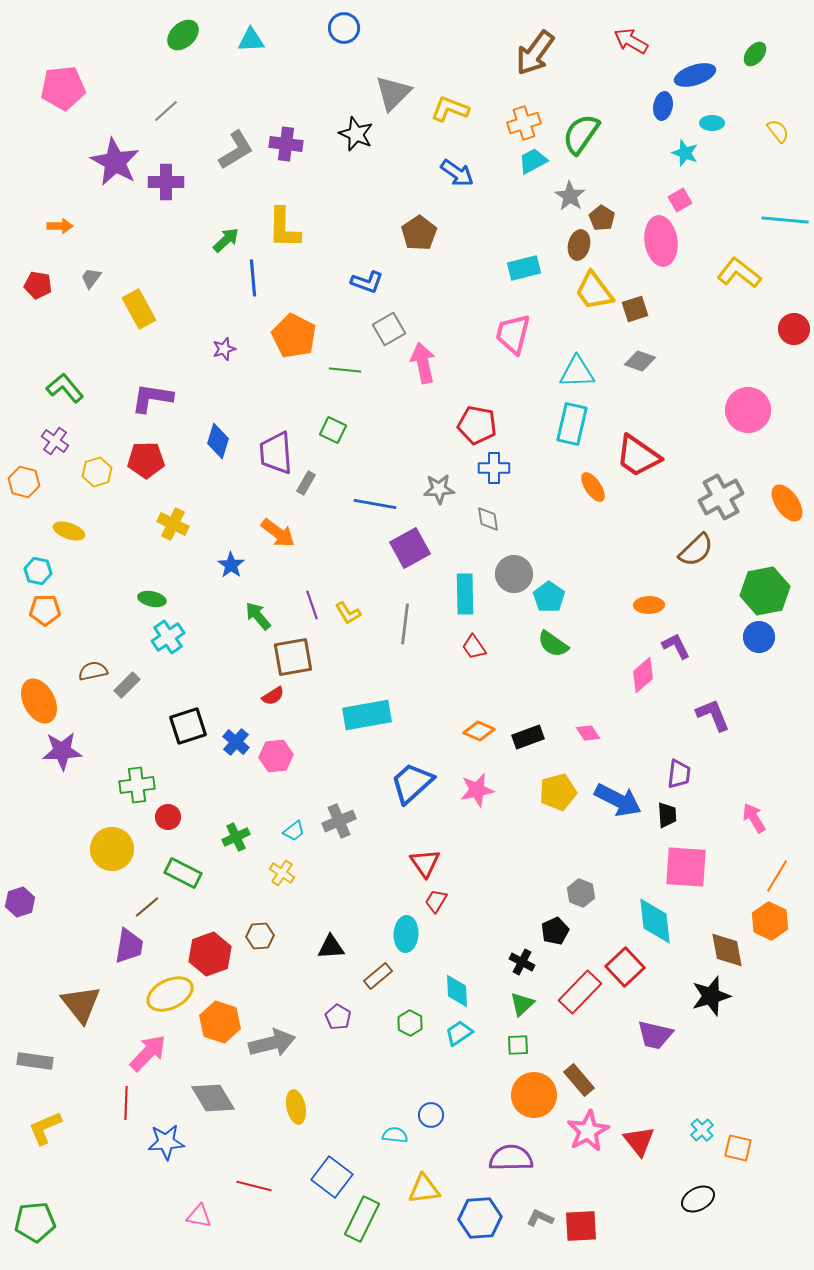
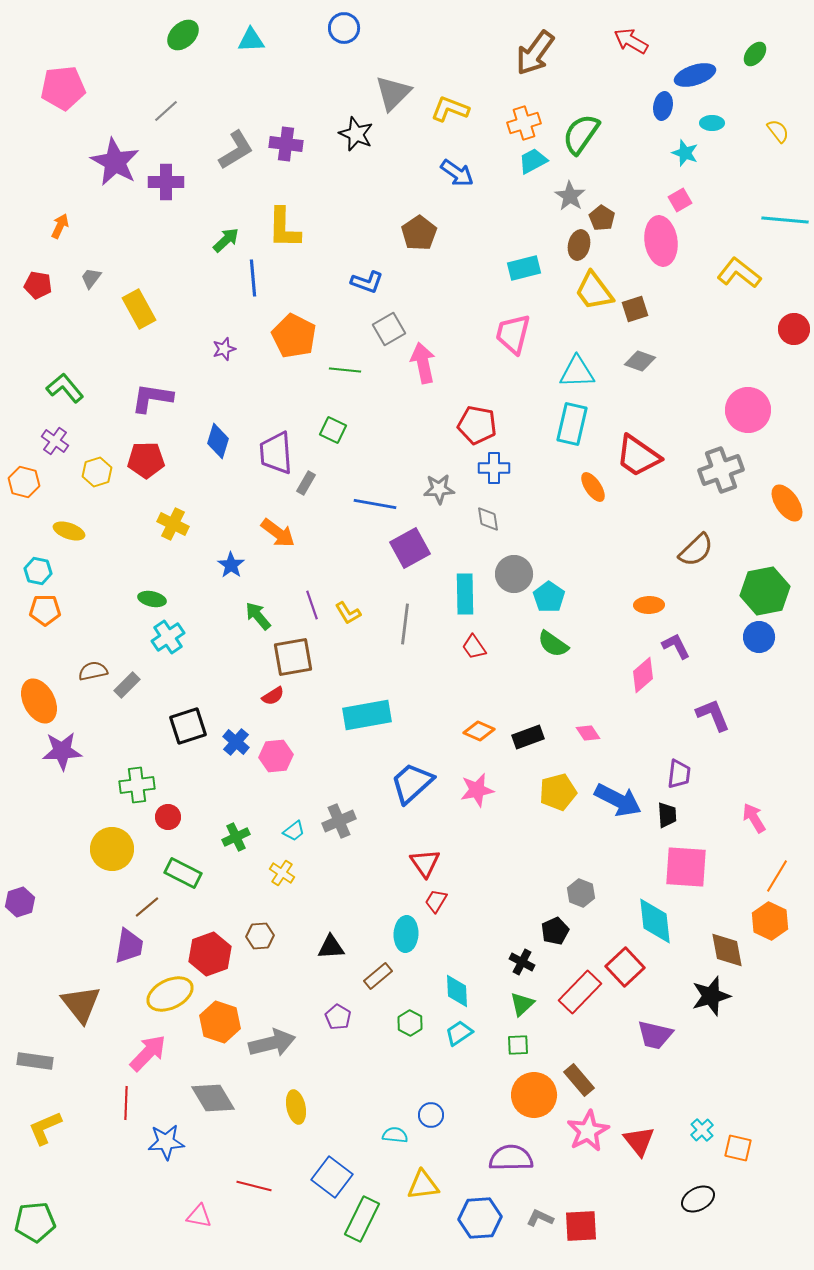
orange arrow at (60, 226): rotated 65 degrees counterclockwise
gray cross at (721, 497): moved 27 px up; rotated 9 degrees clockwise
yellow triangle at (424, 1189): moved 1 px left, 4 px up
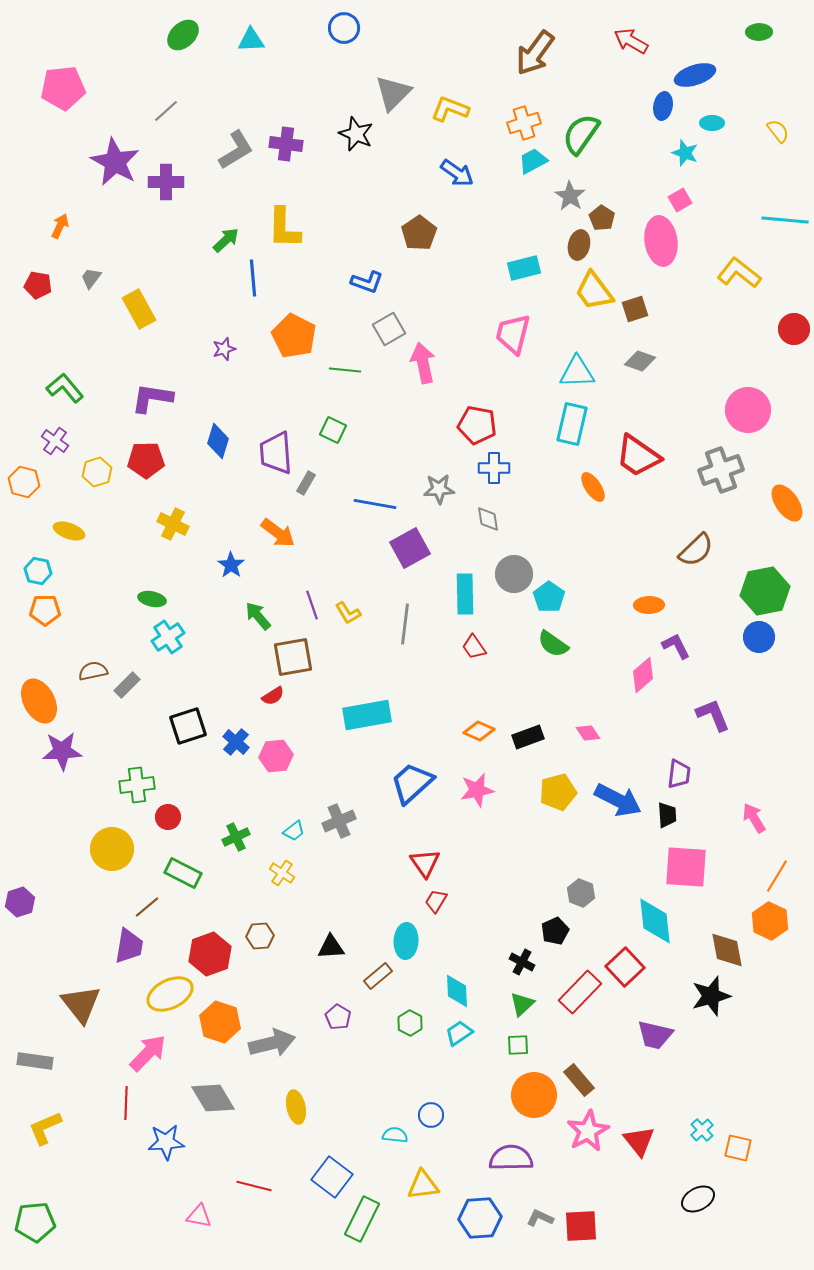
green ellipse at (755, 54): moved 4 px right, 22 px up; rotated 50 degrees clockwise
cyan ellipse at (406, 934): moved 7 px down
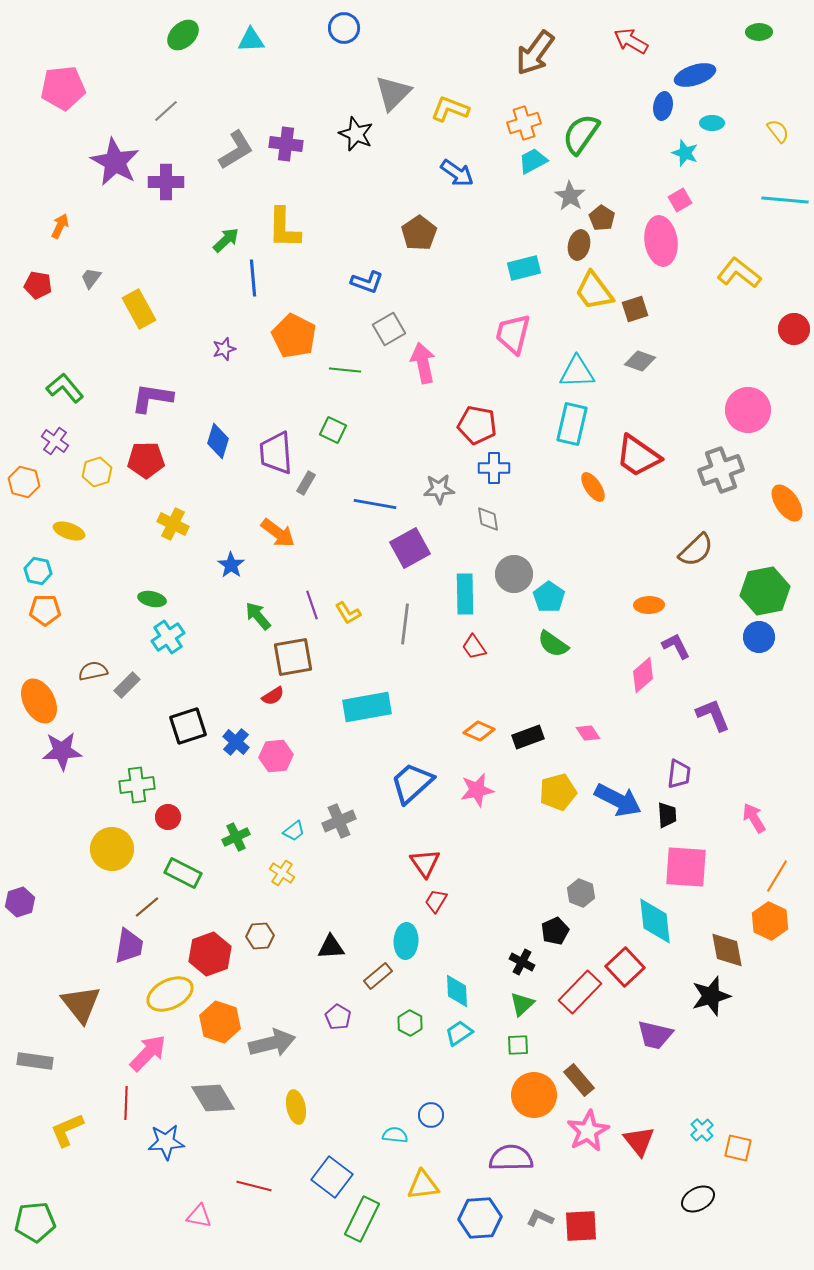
cyan line at (785, 220): moved 20 px up
cyan rectangle at (367, 715): moved 8 px up
yellow L-shape at (45, 1128): moved 22 px right, 2 px down
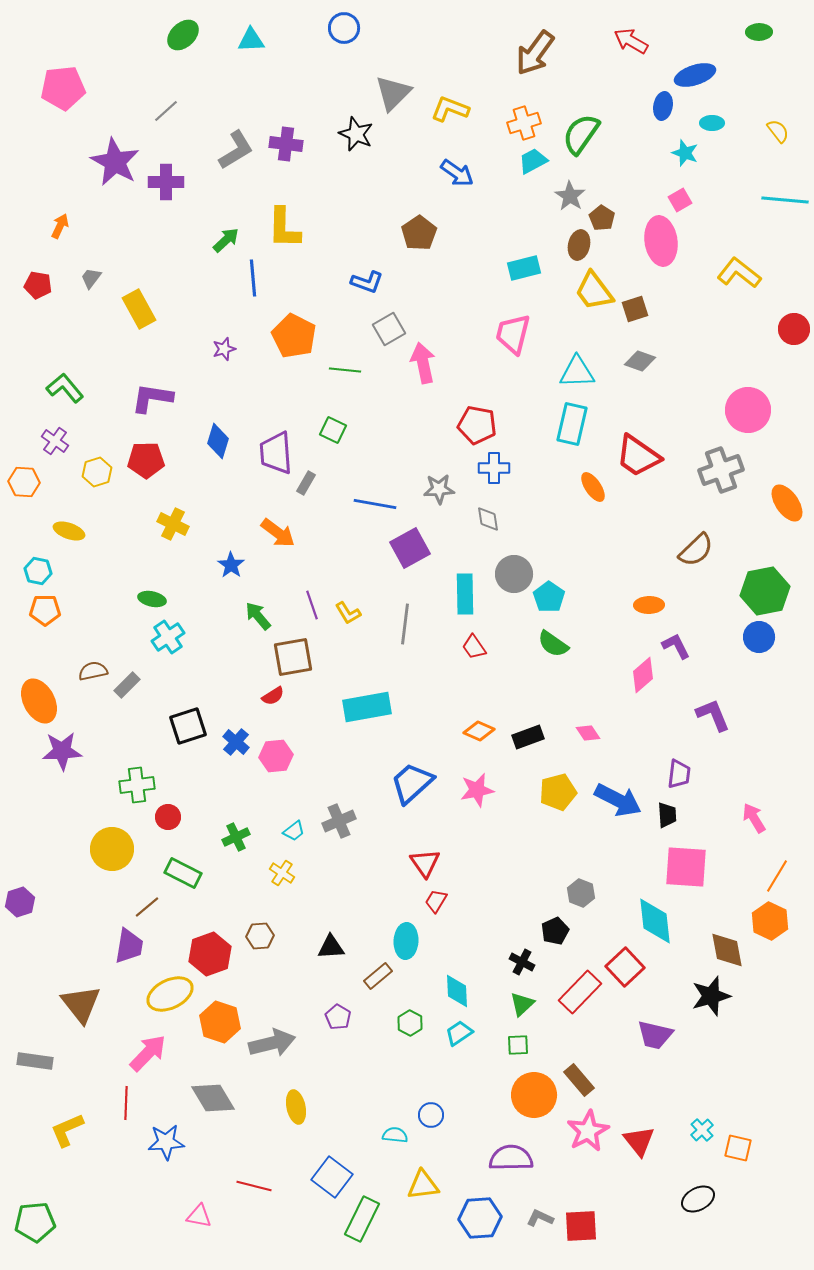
orange hexagon at (24, 482): rotated 12 degrees counterclockwise
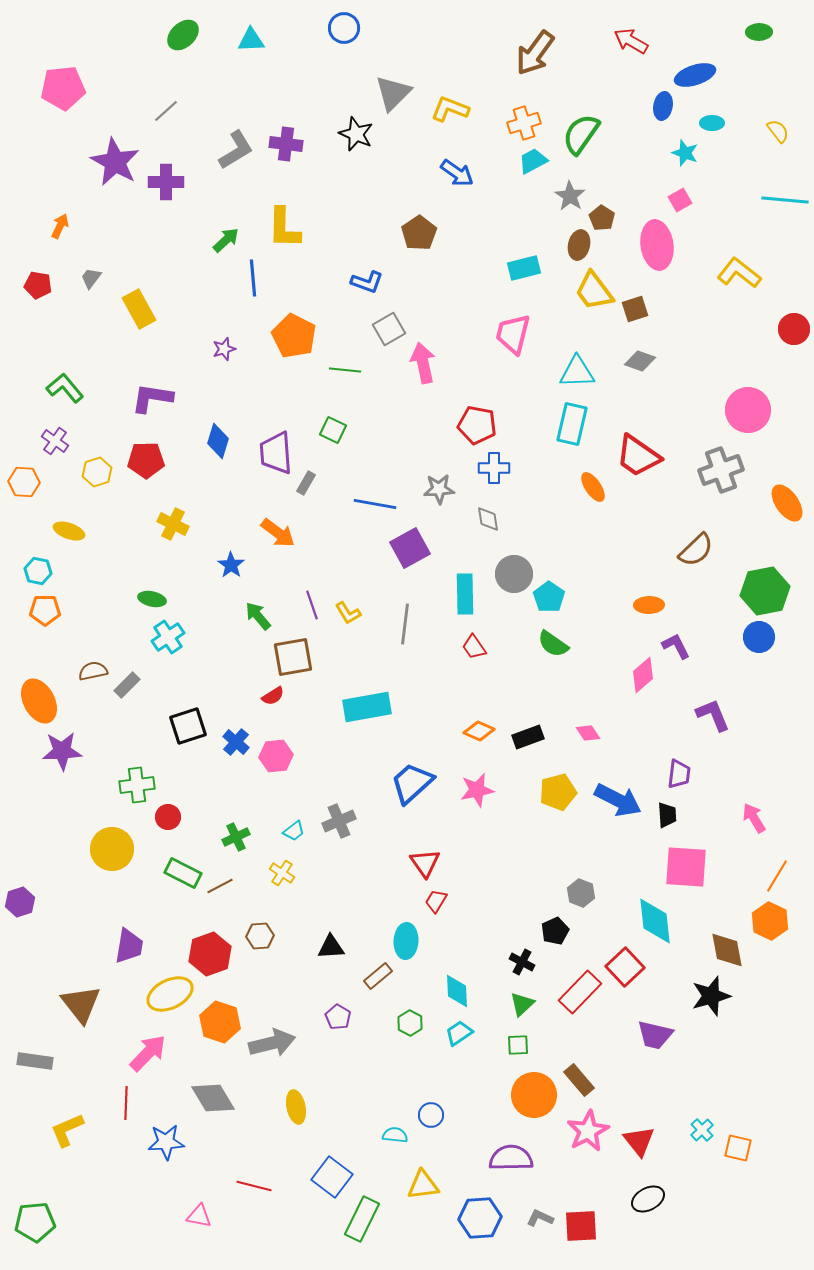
pink ellipse at (661, 241): moved 4 px left, 4 px down
brown line at (147, 907): moved 73 px right, 21 px up; rotated 12 degrees clockwise
black ellipse at (698, 1199): moved 50 px left
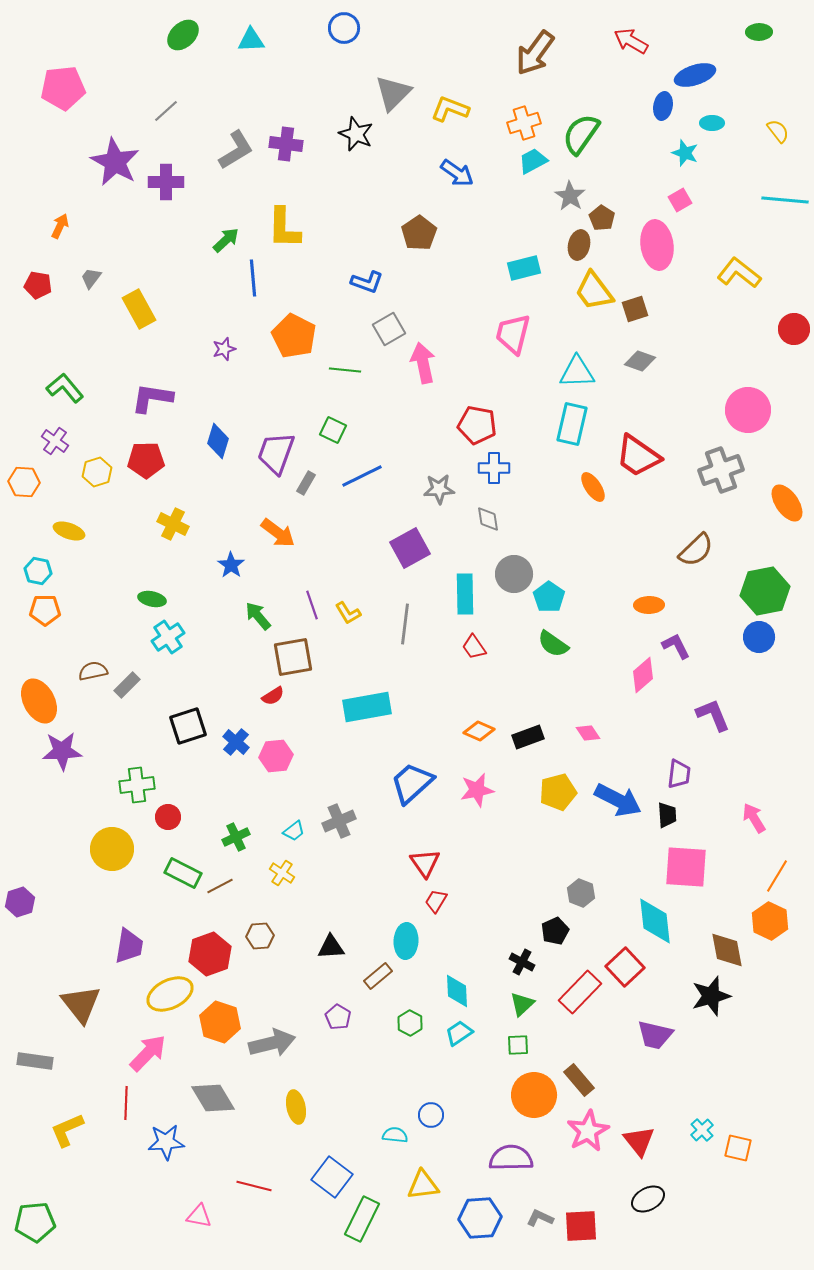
purple trapezoid at (276, 453): rotated 24 degrees clockwise
blue line at (375, 504): moved 13 px left, 28 px up; rotated 36 degrees counterclockwise
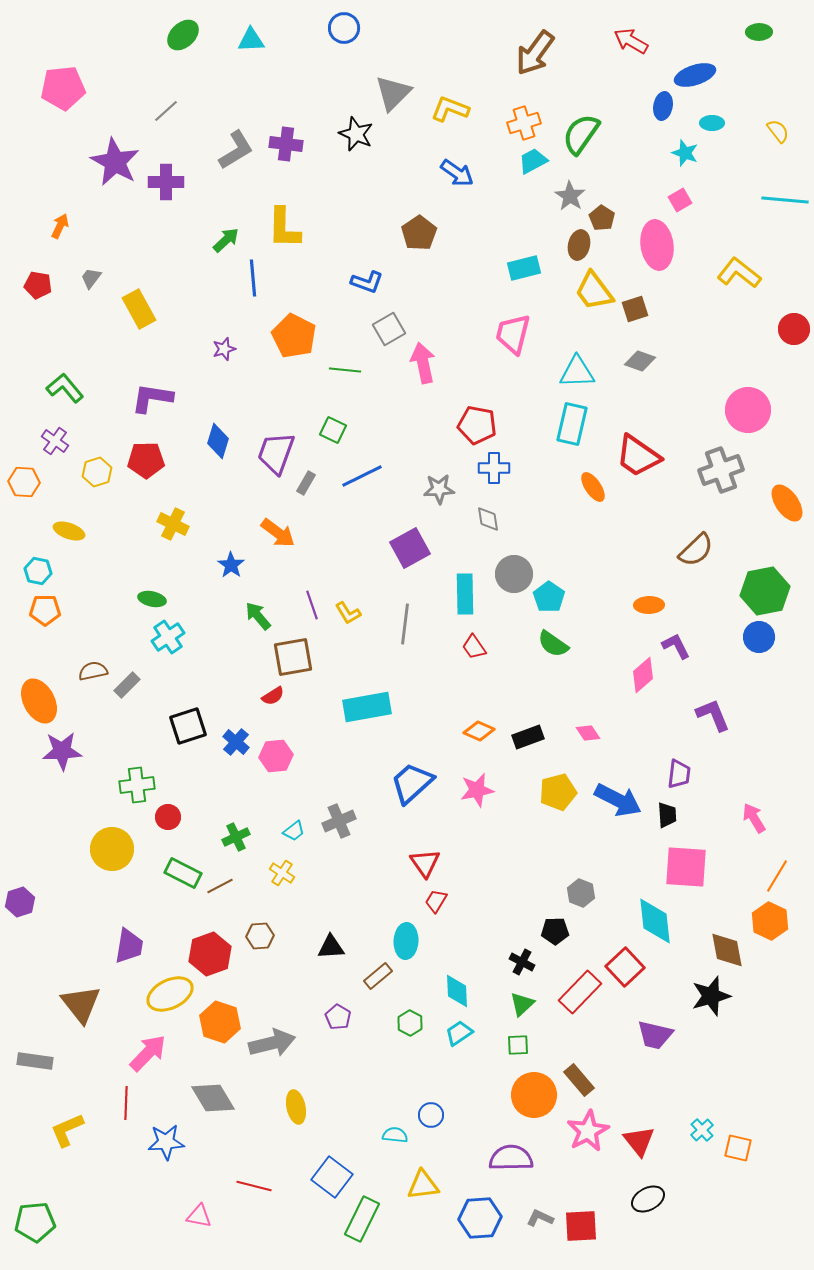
black pentagon at (555, 931): rotated 24 degrees clockwise
